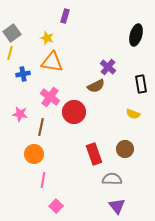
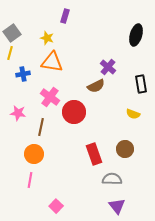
pink star: moved 2 px left, 1 px up
pink line: moved 13 px left
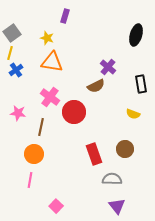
blue cross: moved 7 px left, 4 px up; rotated 24 degrees counterclockwise
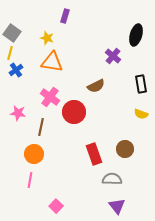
gray square: rotated 18 degrees counterclockwise
purple cross: moved 5 px right, 11 px up
yellow semicircle: moved 8 px right
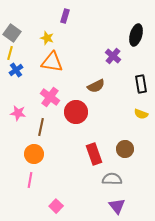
red circle: moved 2 px right
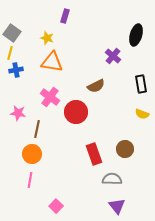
blue cross: rotated 24 degrees clockwise
yellow semicircle: moved 1 px right
brown line: moved 4 px left, 2 px down
orange circle: moved 2 px left
